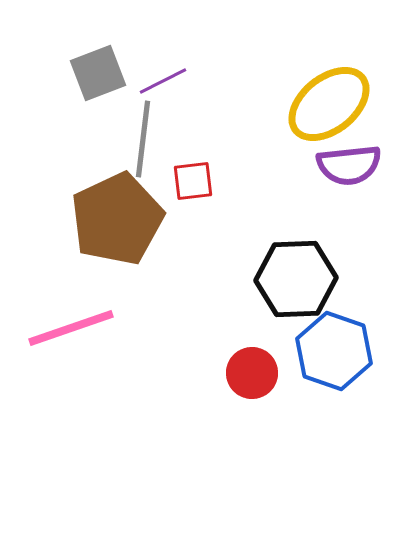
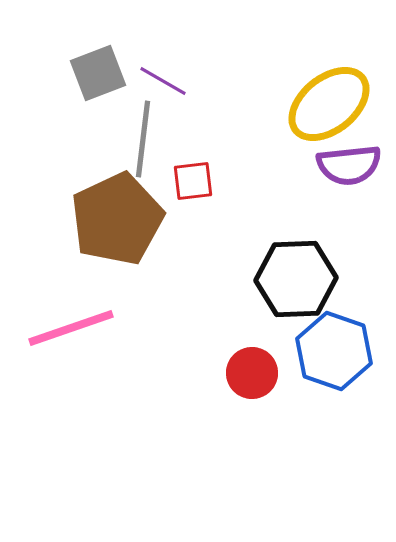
purple line: rotated 57 degrees clockwise
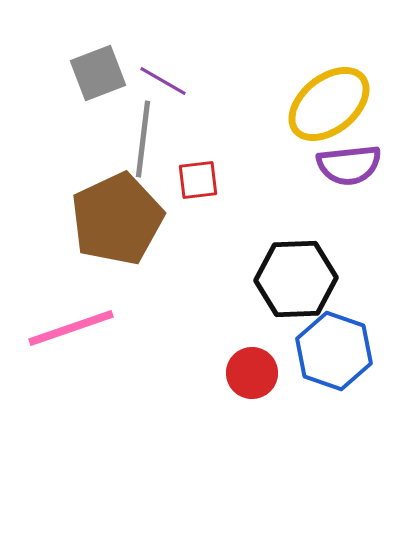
red square: moved 5 px right, 1 px up
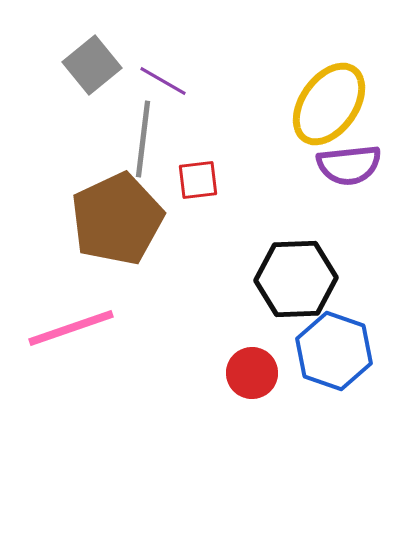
gray square: moved 6 px left, 8 px up; rotated 18 degrees counterclockwise
yellow ellipse: rotated 16 degrees counterclockwise
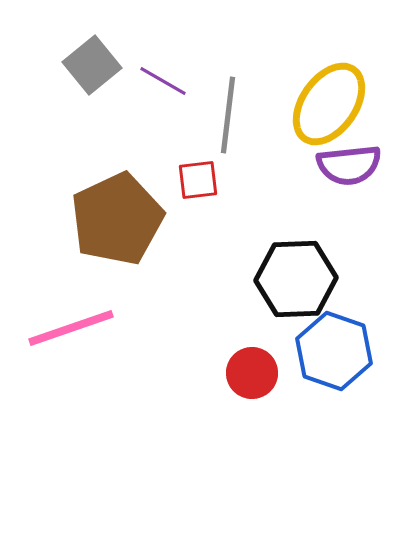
gray line: moved 85 px right, 24 px up
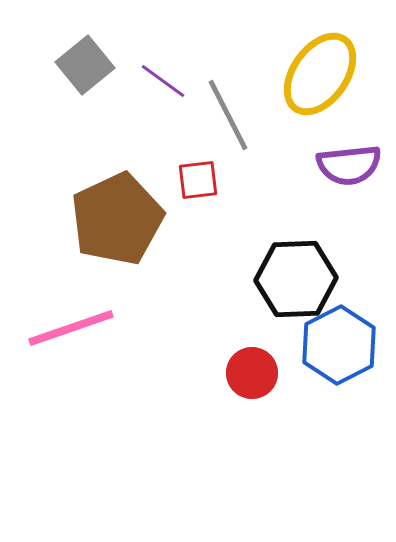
gray square: moved 7 px left
purple line: rotated 6 degrees clockwise
yellow ellipse: moved 9 px left, 30 px up
gray line: rotated 34 degrees counterclockwise
blue hexagon: moved 5 px right, 6 px up; rotated 14 degrees clockwise
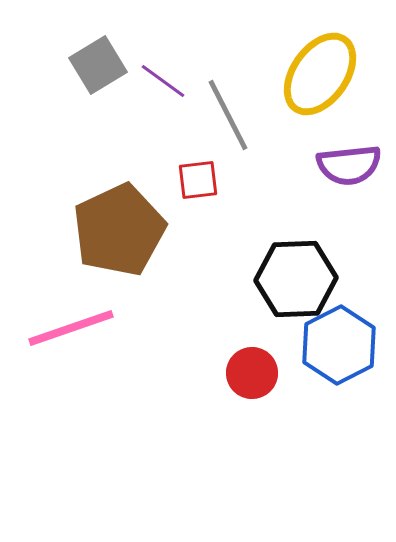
gray square: moved 13 px right; rotated 8 degrees clockwise
brown pentagon: moved 2 px right, 11 px down
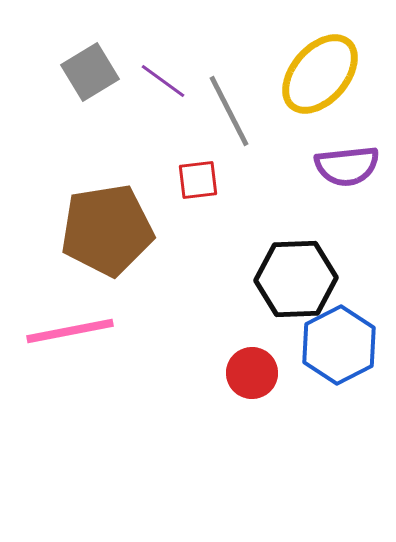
gray square: moved 8 px left, 7 px down
yellow ellipse: rotated 6 degrees clockwise
gray line: moved 1 px right, 4 px up
purple semicircle: moved 2 px left, 1 px down
brown pentagon: moved 12 px left; rotated 16 degrees clockwise
pink line: moved 1 px left, 3 px down; rotated 8 degrees clockwise
